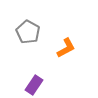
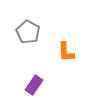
orange L-shape: moved 4 px down; rotated 115 degrees clockwise
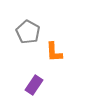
orange L-shape: moved 12 px left
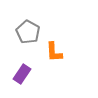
purple rectangle: moved 12 px left, 11 px up
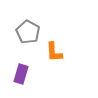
purple rectangle: moved 1 px left; rotated 18 degrees counterclockwise
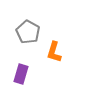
orange L-shape: rotated 20 degrees clockwise
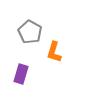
gray pentagon: moved 2 px right
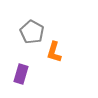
gray pentagon: moved 2 px right
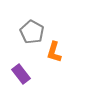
purple rectangle: rotated 54 degrees counterclockwise
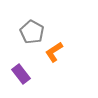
orange L-shape: rotated 40 degrees clockwise
